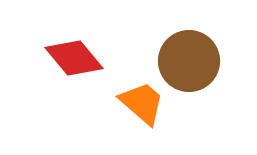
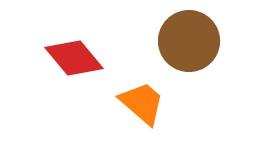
brown circle: moved 20 px up
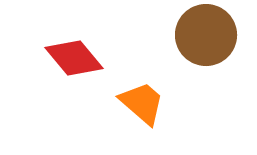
brown circle: moved 17 px right, 6 px up
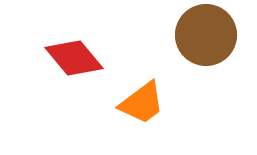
orange trapezoid: rotated 102 degrees clockwise
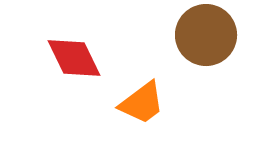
red diamond: rotated 14 degrees clockwise
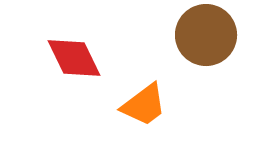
orange trapezoid: moved 2 px right, 2 px down
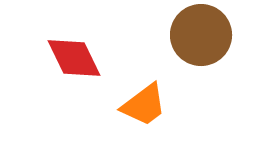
brown circle: moved 5 px left
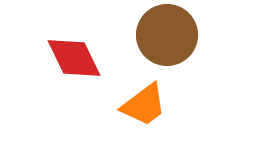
brown circle: moved 34 px left
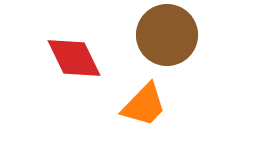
orange trapezoid: rotated 9 degrees counterclockwise
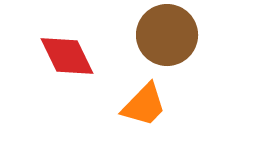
red diamond: moved 7 px left, 2 px up
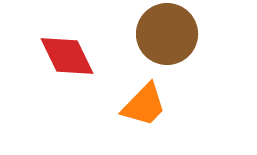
brown circle: moved 1 px up
